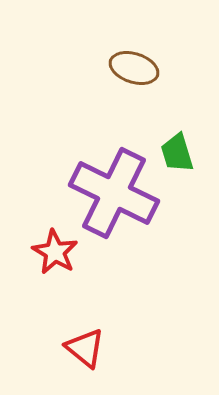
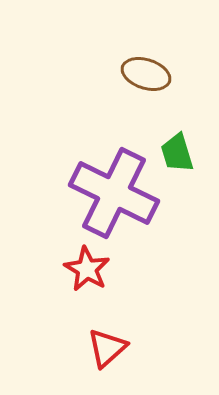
brown ellipse: moved 12 px right, 6 px down
red star: moved 32 px right, 17 px down
red triangle: moved 22 px right; rotated 39 degrees clockwise
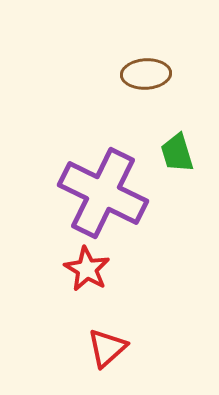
brown ellipse: rotated 21 degrees counterclockwise
purple cross: moved 11 px left
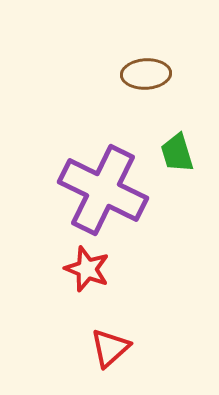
purple cross: moved 3 px up
red star: rotated 9 degrees counterclockwise
red triangle: moved 3 px right
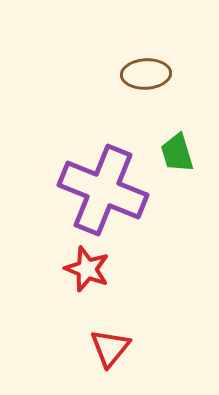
purple cross: rotated 4 degrees counterclockwise
red triangle: rotated 9 degrees counterclockwise
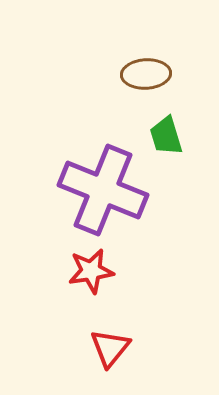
green trapezoid: moved 11 px left, 17 px up
red star: moved 4 px right, 2 px down; rotated 30 degrees counterclockwise
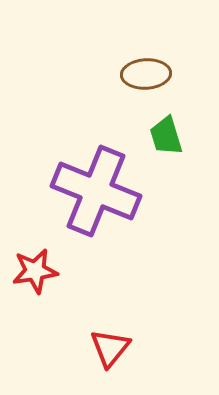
purple cross: moved 7 px left, 1 px down
red star: moved 56 px left
